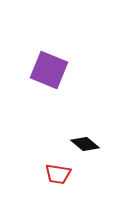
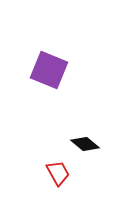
red trapezoid: moved 1 px up; rotated 128 degrees counterclockwise
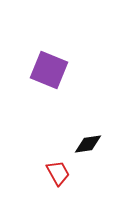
black diamond: moved 3 px right; rotated 48 degrees counterclockwise
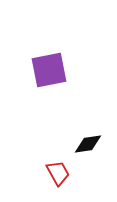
purple square: rotated 33 degrees counterclockwise
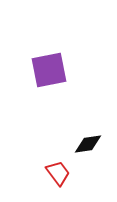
red trapezoid: rotated 8 degrees counterclockwise
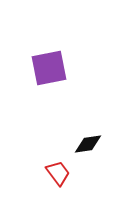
purple square: moved 2 px up
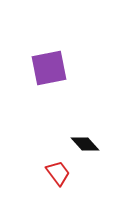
black diamond: moved 3 px left; rotated 56 degrees clockwise
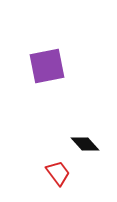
purple square: moved 2 px left, 2 px up
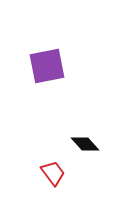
red trapezoid: moved 5 px left
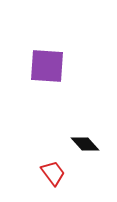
purple square: rotated 15 degrees clockwise
